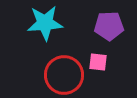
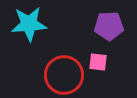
cyan star: moved 16 px left, 1 px down
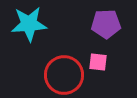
purple pentagon: moved 3 px left, 2 px up
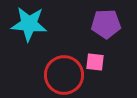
cyan star: rotated 9 degrees clockwise
pink square: moved 3 px left
